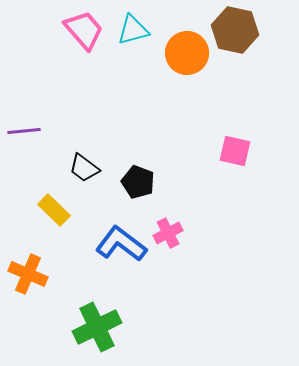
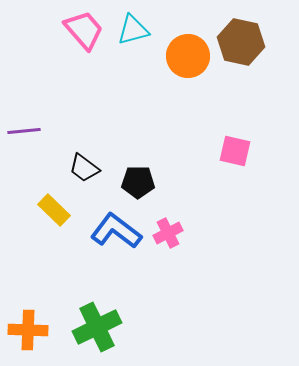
brown hexagon: moved 6 px right, 12 px down
orange circle: moved 1 px right, 3 px down
black pentagon: rotated 20 degrees counterclockwise
blue L-shape: moved 5 px left, 13 px up
orange cross: moved 56 px down; rotated 21 degrees counterclockwise
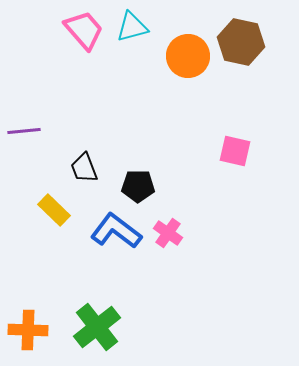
cyan triangle: moved 1 px left, 3 px up
black trapezoid: rotated 32 degrees clockwise
black pentagon: moved 4 px down
pink cross: rotated 28 degrees counterclockwise
green cross: rotated 12 degrees counterclockwise
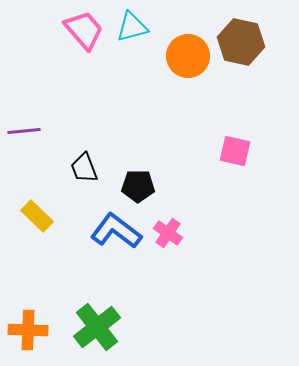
yellow rectangle: moved 17 px left, 6 px down
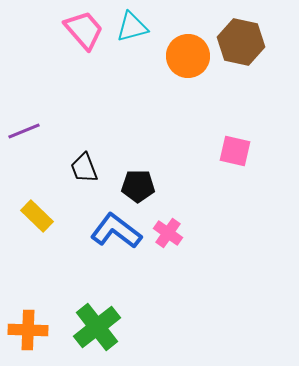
purple line: rotated 16 degrees counterclockwise
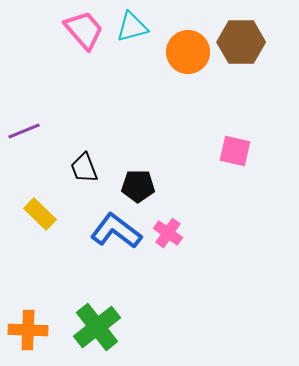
brown hexagon: rotated 12 degrees counterclockwise
orange circle: moved 4 px up
yellow rectangle: moved 3 px right, 2 px up
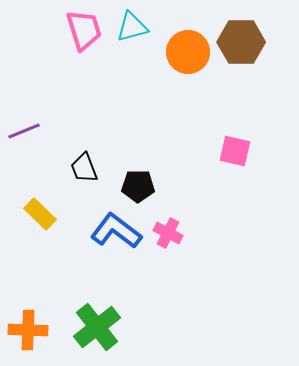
pink trapezoid: rotated 24 degrees clockwise
pink cross: rotated 8 degrees counterclockwise
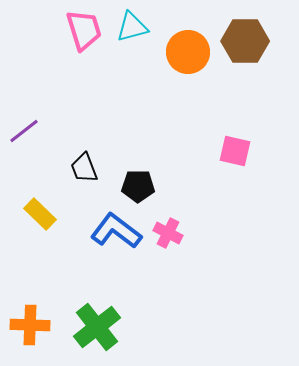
brown hexagon: moved 4 px right, 1 px up
purple line: rotated 16 degrees counterclockwise
orange cross: moved 2 px right, 5 px up
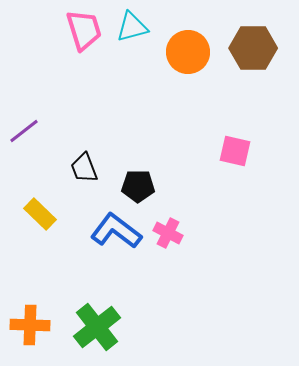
brown hexagon: moved 8 px right, 7 px down
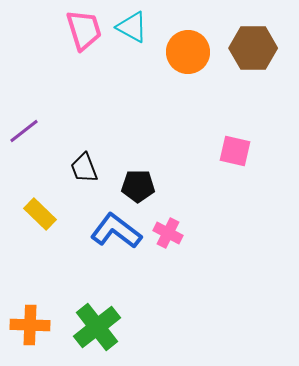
cyan triangle: rotated 44 degrees clockwise
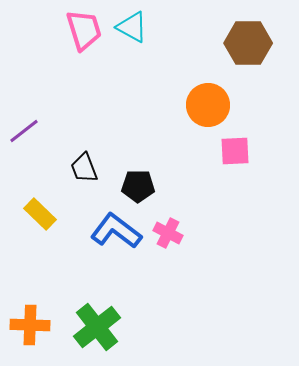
brown hexagon: moved 5 px left, 5 px up
orange circle: moved 20 px right, 53 px down
pink square: rotated 16 degrees counterclockwise
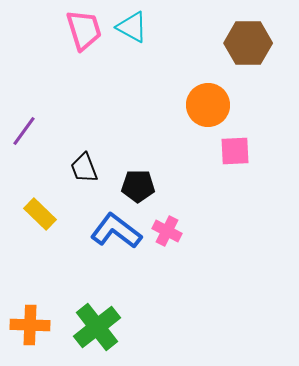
purple line: rotated 16 degrees counterclockwise
pink cross: moved 1 px left, 2 px up
